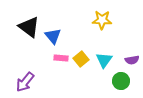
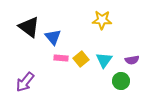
blue triangle: moved 1 px down
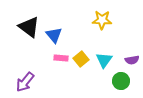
blue triangle: moved 1 px right, 2 px up
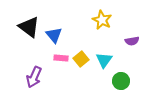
yellow star: rotated 24 degrees clockwise
purple semicircle: moved 19 px up
purple arrow: moved 9 px right, 5 px up; rotated 15 degrees counterclockwise
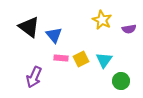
purple semicircle: moved 3 px left, 12 px up
yellow square: rotated 14 degrees clockwise
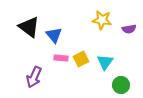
yellow star: rotated 18 degrees counterclockwise
cyan triangle: moved 1 px right, 2 px down
green circle: moved 4 px down
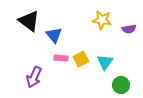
black triangle: moved 6 px up
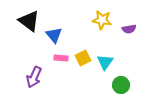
yellow square: moved 2 px right, 1 px up
